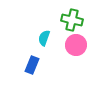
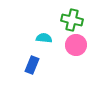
cyan semicircle: rotated 77 degrees clockwise
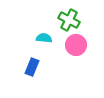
green cross: moved 3 px left; rotated 15 degrees clockwise
blue rectangle: moved 2 px down
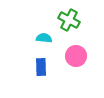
pink circle: moved 11 px down
blue rectangle: moved 9 px right; rotated 24 degrees counterclockwise
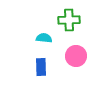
green cross: rotated 30 degrees counterclockwise
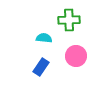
blue rectangle: rotated 36 degrees clockwise
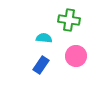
green cross: rotated 10 degrees clockwise
blue rectangle: moved 2 px up
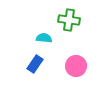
pink circle: moved 10 px down
blue rectangle: moved 6 px left, 1 px up
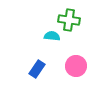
cyan semicircle: moved 8 px right, 2 px up
blue rectangle: moved 2 px right, 5 px down
